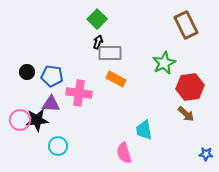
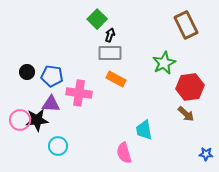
black arrow: moved 12 px right, 7 px up
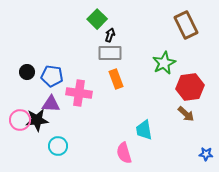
orange rectangle: rotated 42 degrees clockwise
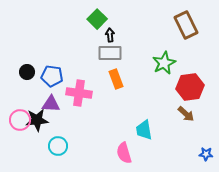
black arrow: rotated 24 degrees counterclockwise
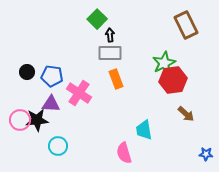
red hexagon: moved 17 px left, 7 px up
pink cross: rotated 25 degrees clockwise
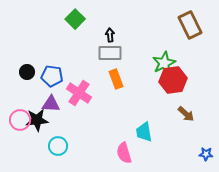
green square: moved 22 px left
brown rectangle: moved 4 px right
cyan trapezoid: moved 2 px down
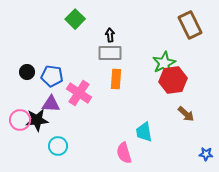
orange rectangle: rotated 24 degrees clockwise
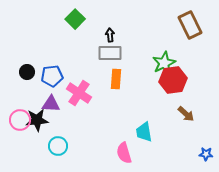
blue pentagon: rotated 15 degrees counterclockwise
